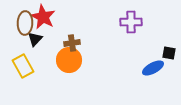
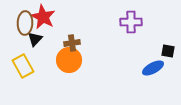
black square: moved 1 px left, 2 px up
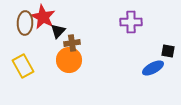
black triangle: moved 23 px right, 8 px up
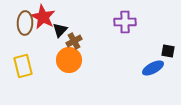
purple cross: moved 6 px left
black triangle: moved 2 px right, 1 px up
brown cross: moved 2 px right, 2 px up; rotated 21 degrees counterclockwise
yellow rectangle: rotated 15 degrees clockwise
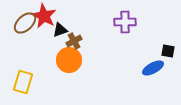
red star: moved 1 px right, 1 px up
brown ellipse: rotated 45 degrees clockwise
black triangle: rotated 28 degrees clockwise
yellow rectangle: moved 16 px down; rotated 30 degrees clockwise
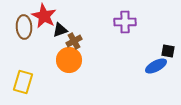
brown ellipse: moved 1 px left, 4 px down; rotated 50 degrees counterclockwise
blue ellipse: moved 3 px right, 2 px up
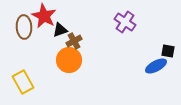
purple cross: rotated 35 degrees clockwise
yellow rectangle: rotated 45 degrees counterclockwise
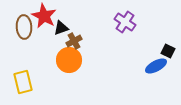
black triangle: moved 1 px right, 2 px up
black square: rotated 16 degrees clockwise
yellow rectangle: rotated 15 degrees clockwise
